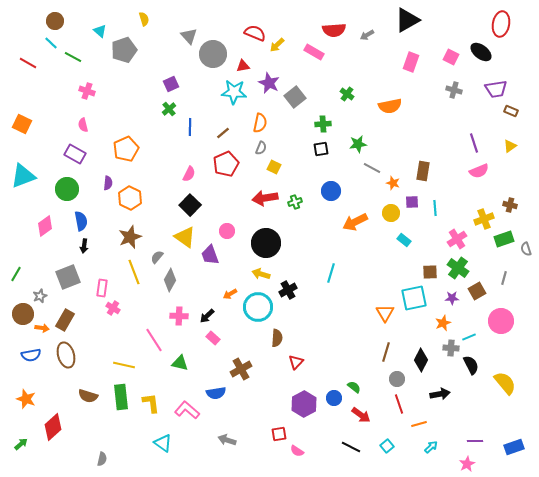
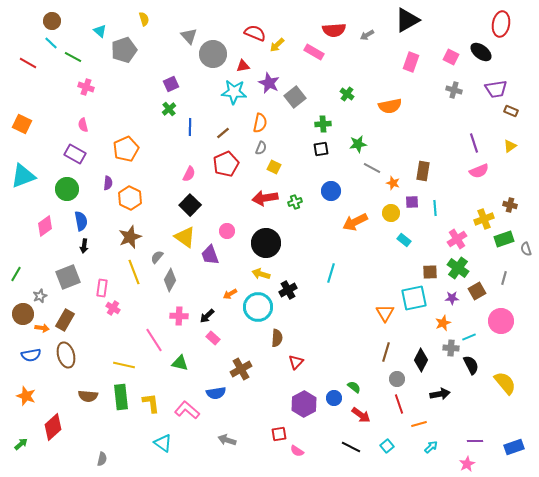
brown circle at (55, 21): moved 3 px left
pink cross at (87, 91): moved 1 px left, 4 px up
brown semicircle at (88, 396): rotated 12 degrees counterclockwise
orange star at (26, 399): moved 3 px up
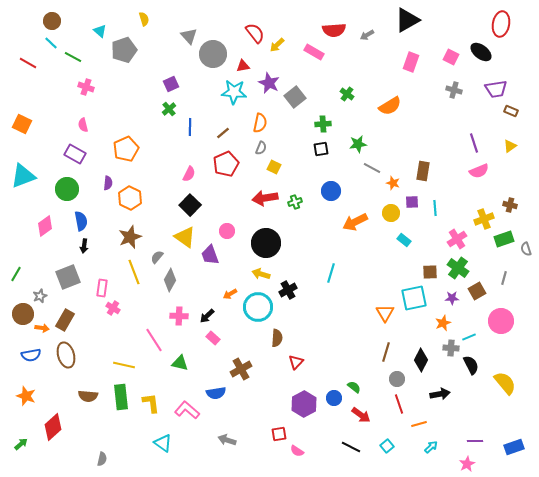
red semicircle at (255, 33): rotated 30 degrees clockwise
orange semicircle at (390, 106): rotated 20 degrees counterclockwise
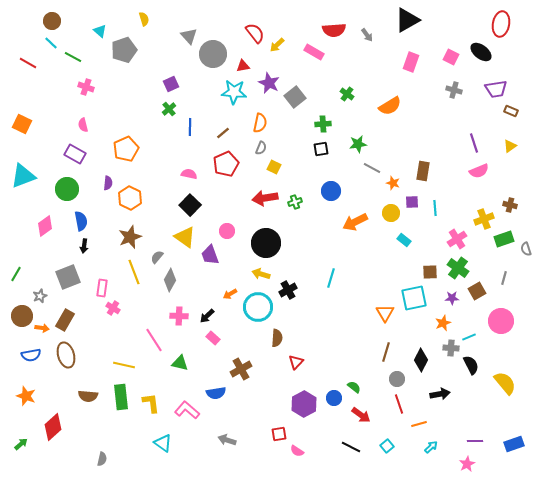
gray arrow at (367, 35): rotated 96 degrees counterclockwise
pink semicircle at (189, 174): rotated 105 degrees counterclockwise
cyan line at (331, 273): moved 5 px down
brown circle at (23, 314): moved 1 px left, 2 px down
blue rectangle at (514, 447): moved 3 px up
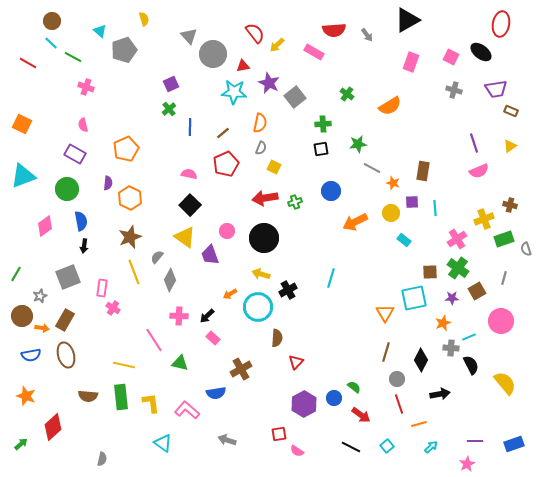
black circle at (266, 243): moved 2 px left, 5 px up
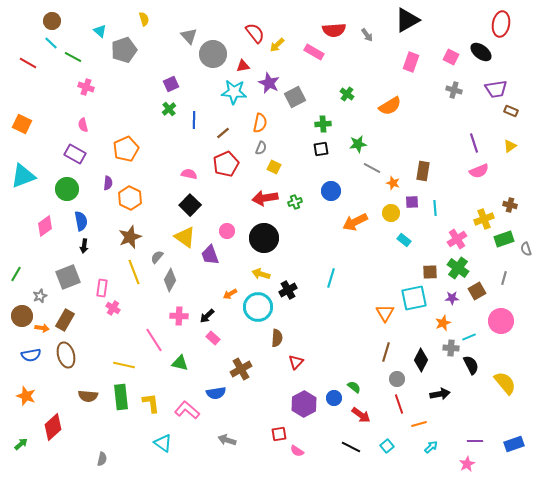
gray square at (295, 97): rotated 10 degrees clockwise
blue line at (190, 127): moved 4 px right, 7 px up
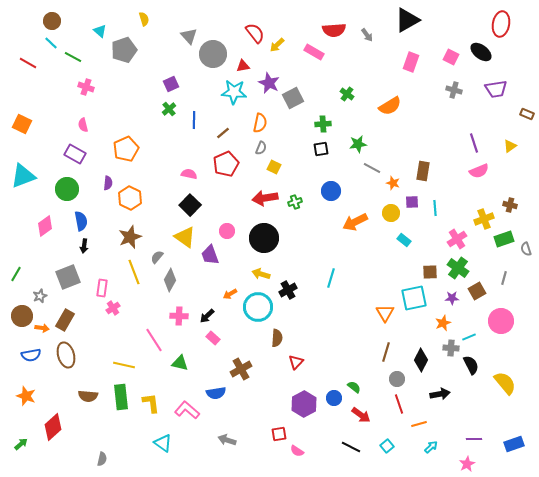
gray square at (295, 97): moved 2 px left, 1 px down
brown rectangle at (511, 111): moved 16 px right, 3 px down
pink cross at (113, 308): rotated 24 degrees clockwise
purple line at (475, 441): moved 1 px left, 2 px up
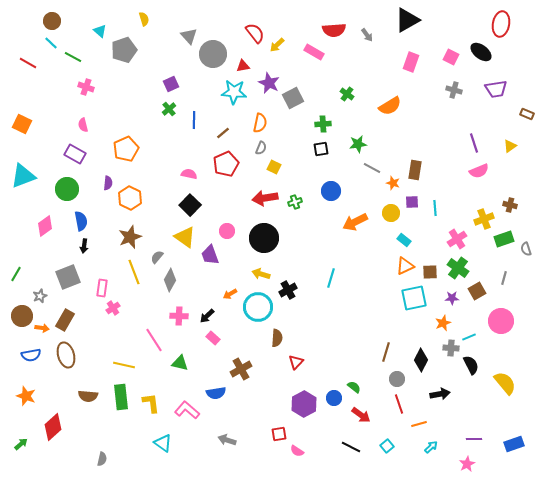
brown rectangle at (423, 171): moved 8 px left, 1 px up
orange triangle at (385, 313): moved 20 px right, 47 px up; rotated 36 degrees clockwise
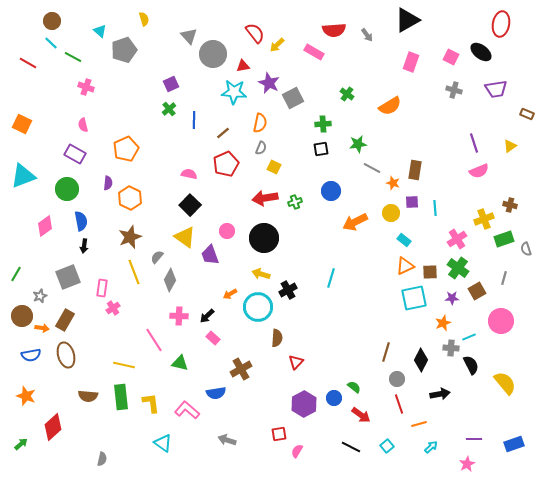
pink semicircle at (297, 451): rotated 88 degrees clockwise
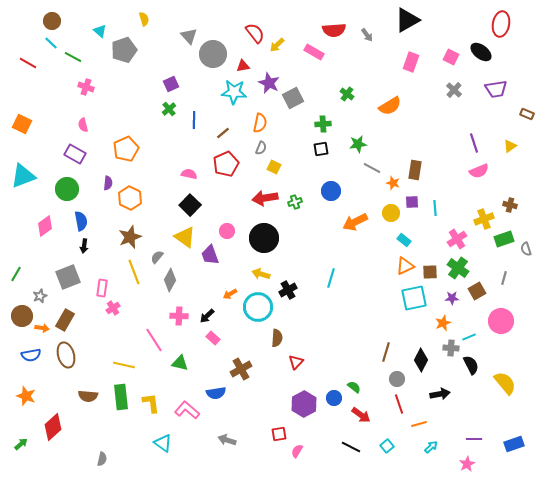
gray cross at (454, 90): rotated 28 degrees clockwise
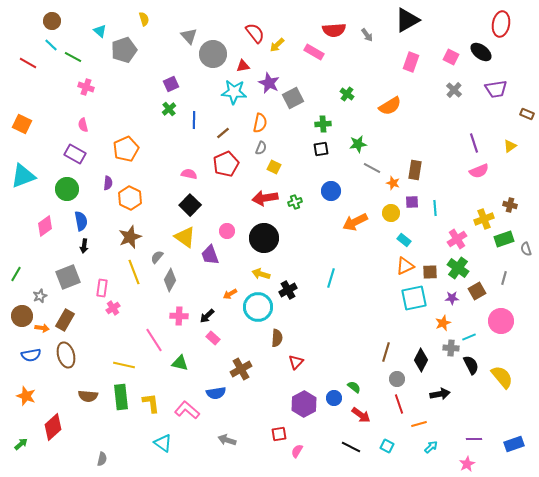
cyan line at (51, 43): moved 2 px down
yellow semicircle at (505, 383): moved 3 px left, 6 px up
cyan square at (387, 446): rotated 24 degrees counterclockwise
